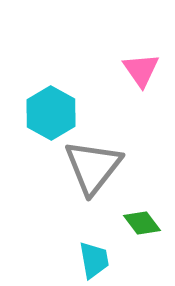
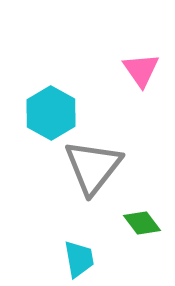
cyan trapezoid: moved 15 px left, 1 px up
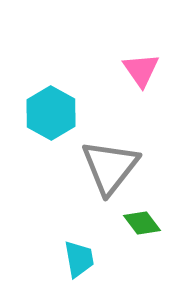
gray triangle: moved 17 px right
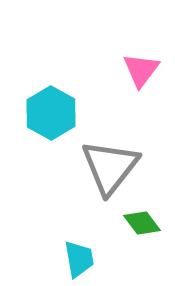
pink triangle: rotated 12 degrees clockwise
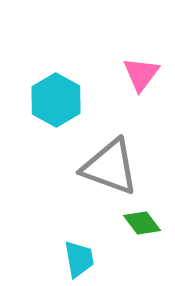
pink triangle: moved 4 px down
cyan hexagon: moved 5 px right, 13 px up
gray triangle: rotated 48 degrees counterclockwise
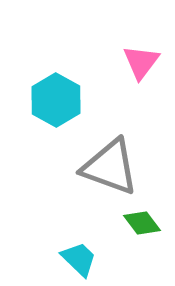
pink triangle: moved 12 px up
cyan trapezoid: rotated 36 degrees counterclockwise
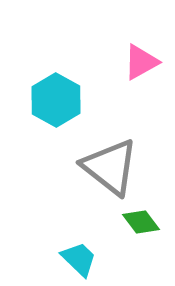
pink triangle: rotated 24 degrees clockwise
gray triangle: rotated 18 degrees clockwise
green diamond: moved 1 px left, 1 px up
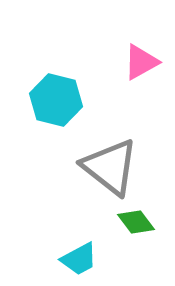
cyan hexagon: rotated 15 degrees counterclockwise
green diamond: moved 5 px left
cyan trapezoid: rotated 108 degrees clockwise
